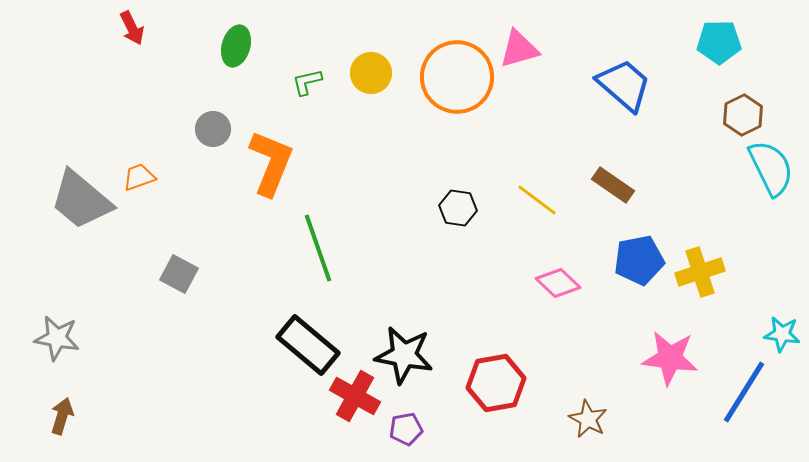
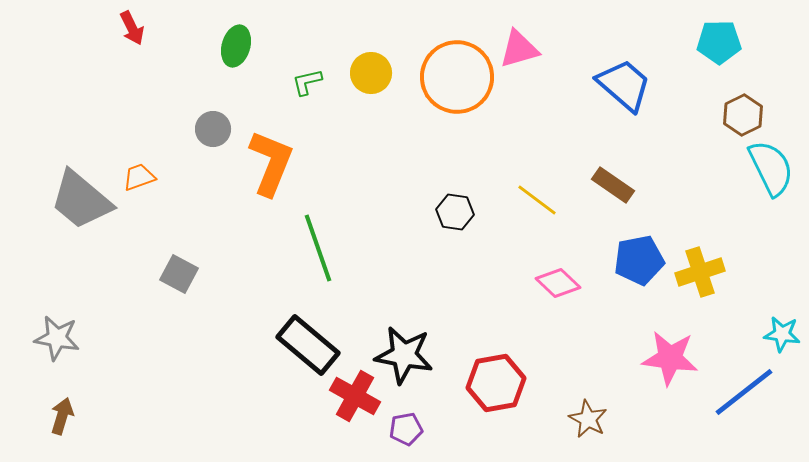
black hexagon: moved 3 px left, 4 px down
blue line: rotated 20 degrees clockwise
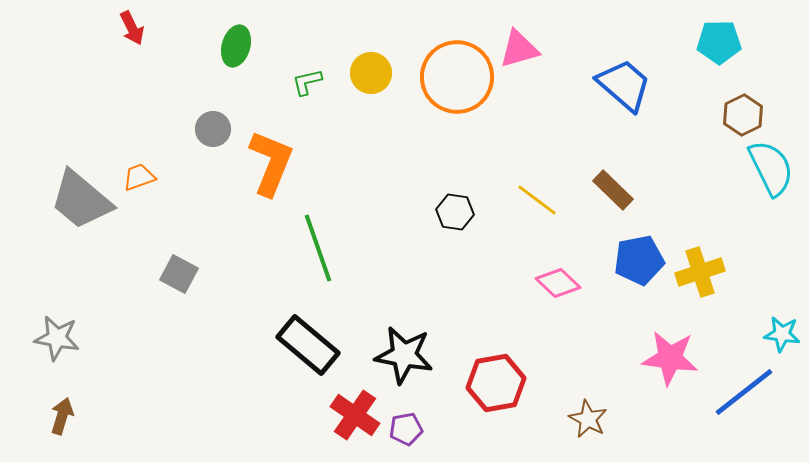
brown rectangle: moved 5 px down; rotated 9 degrees clockwise
red cross: moved 19 px down; rotated 6 degrees clockwise
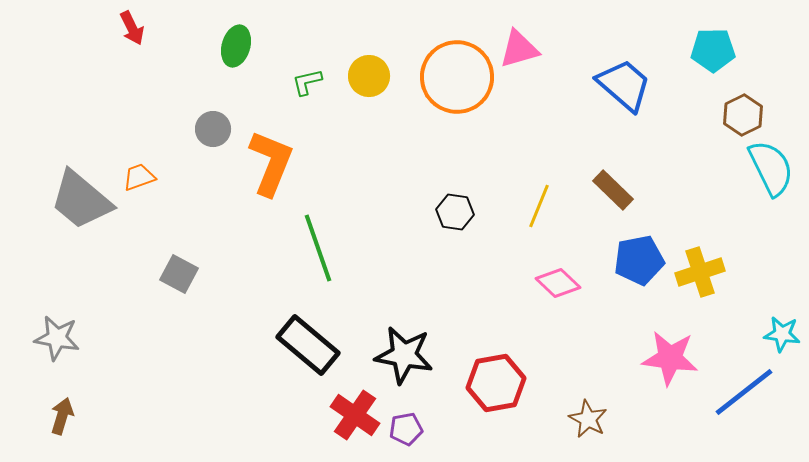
cyan pentagon: moved 6 px left, 8 px down
yellow circle: moved 2 px left, 3 px down
yellow line: moved 2 px right, 6 px down; rotated 75 degrees clockwise
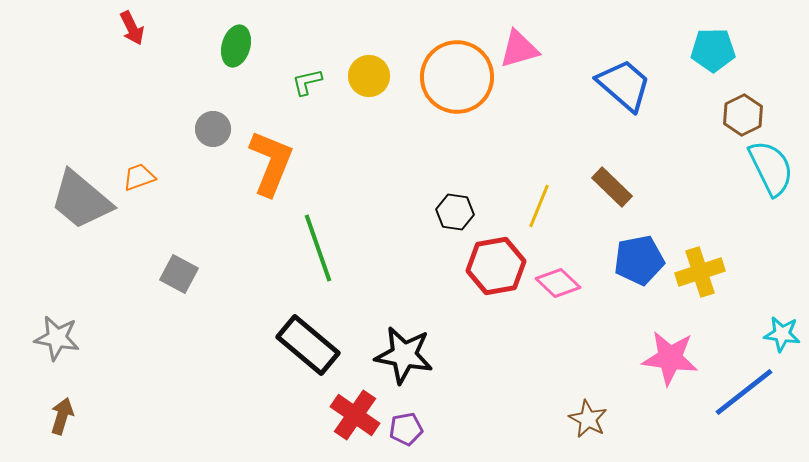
brown rectangle: moved 1 px left, 3 px up
red hexagon: moved 117 px up
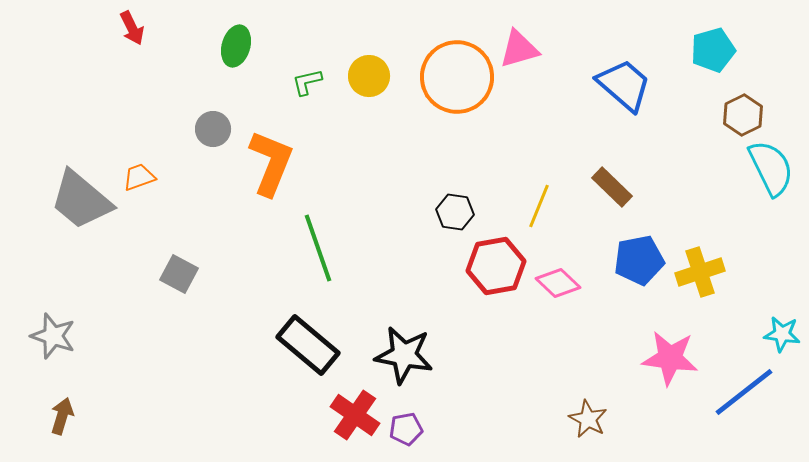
cyan pentagon: rotated 15 degrees counterclockwise
gray star: moved 4 px left, 2 px up; rotated 9 degrees clockwise
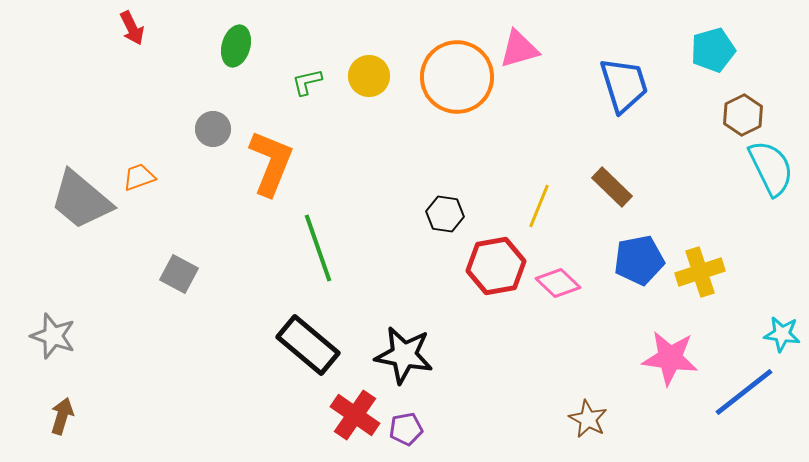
blue trapezoid: rotated 32 degrees clockwise
black hexagon: moved 10 px left, 2 px down
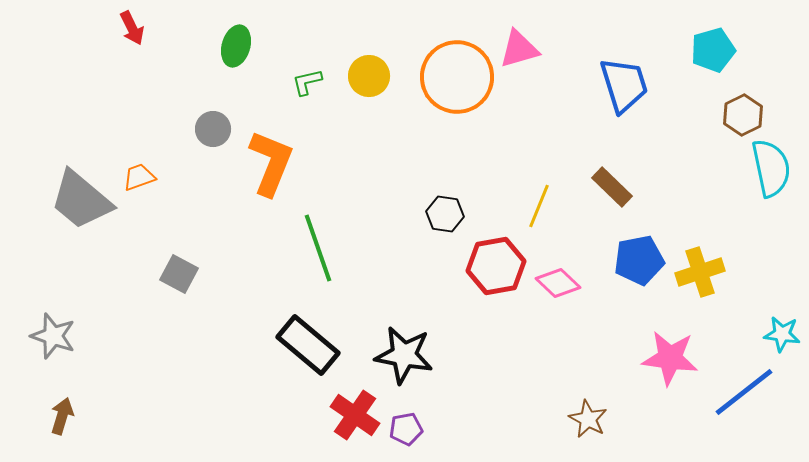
cyan semicircle: rotated 14 degrees clockwise
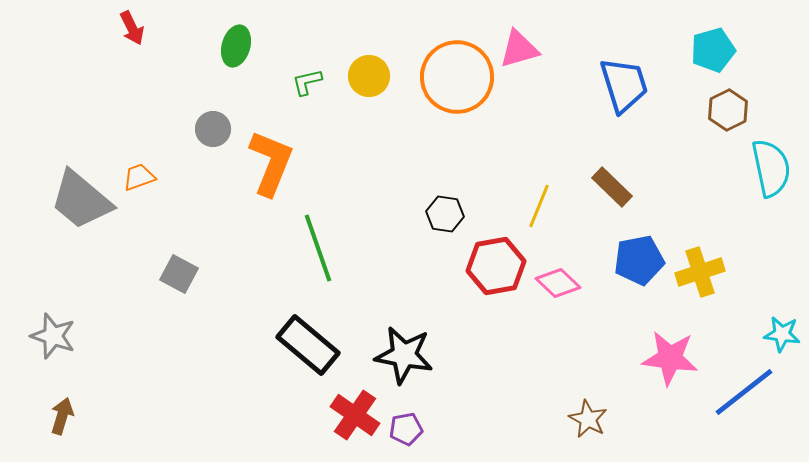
brown hexagon: moved 15 px left, 5 px up
